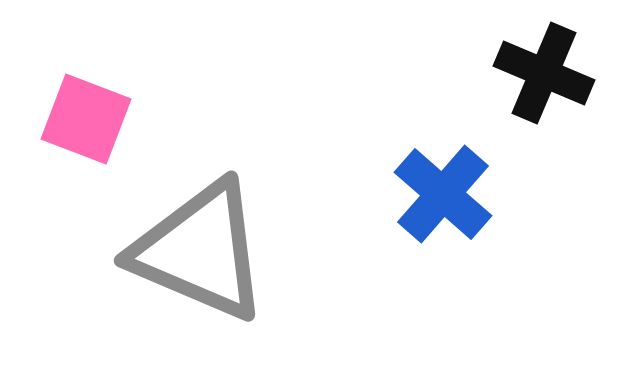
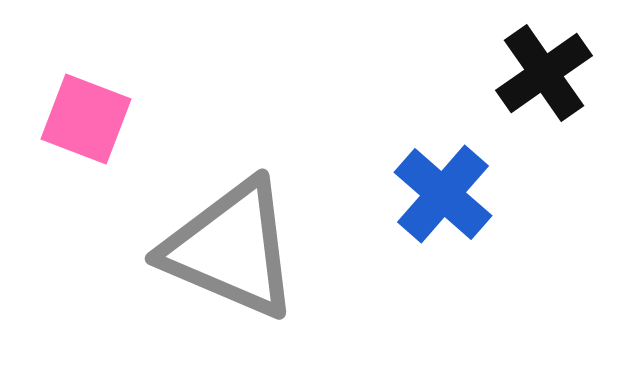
black cross: rotated 32 degrees clockwise
gray triangle: moved 31 px right, 2 px up
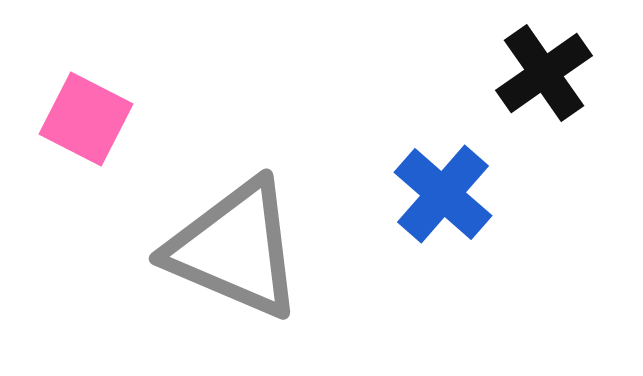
pink square: rotated 6 degrees clockwise
gray triangle: moved 4 px right
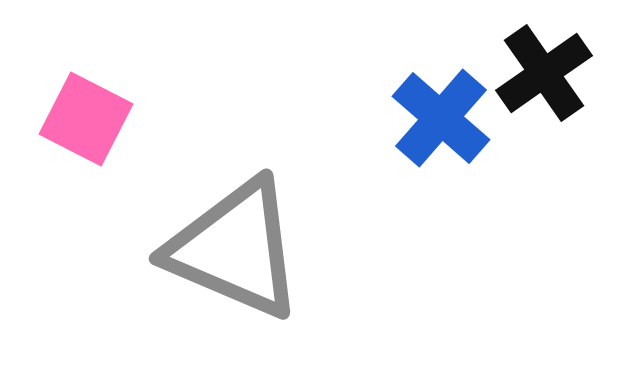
blue cross: moved 2 px left, 76 px up
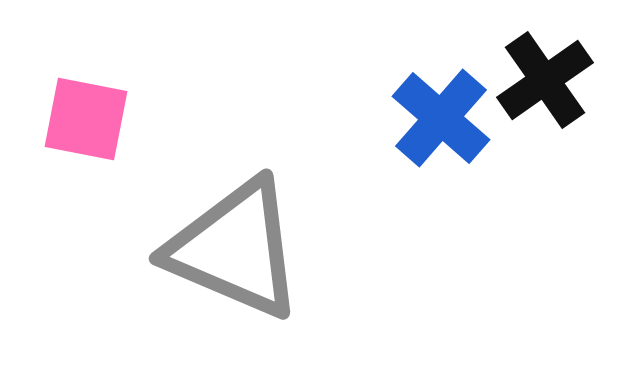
black cross: moved 1 px right, 7 px down
pink square: rotated 16 degrees counterclockwise
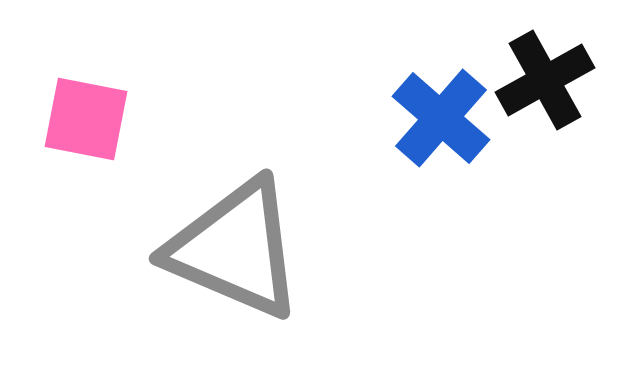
black cross: rotated 6 degrees clockwise
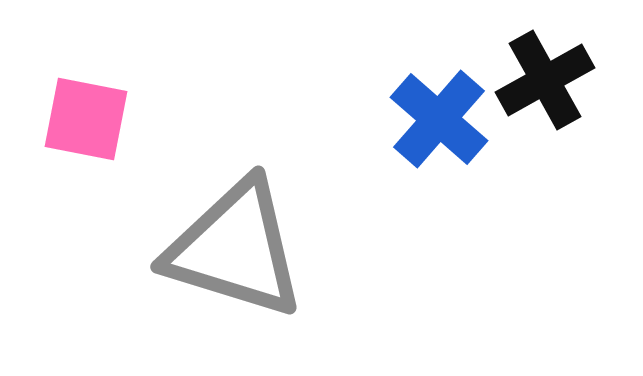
blue cross: moved 2 px left, 1 px down
gray triangle: rotated 6 degrees counterclockwise
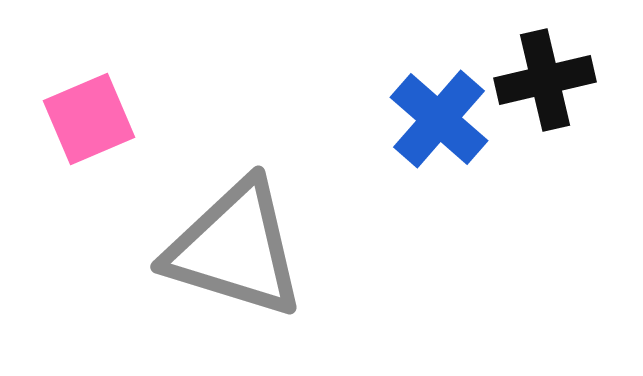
black cross: rotated 16 degrees clockwise
pink square: moved 3 px right; rotated 34 degrees counterclockwise
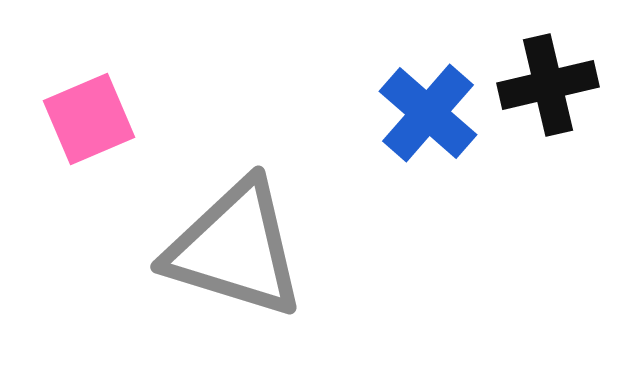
black cross: moved 3 px right, 5 px down
blue cross: moved 11 px left, 6 px up
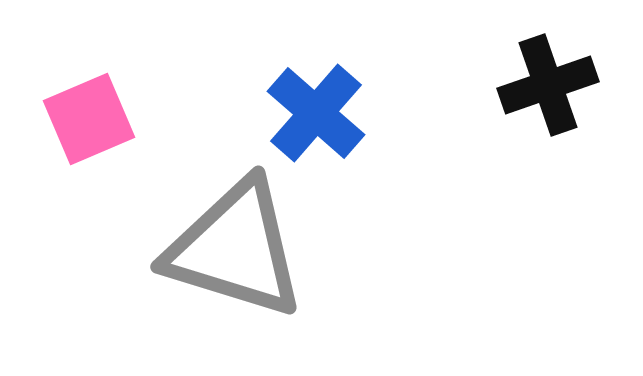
black cross: rotated 6 degrees counterclockwise
blue cross: moved 112 px left
